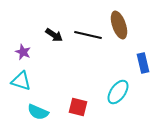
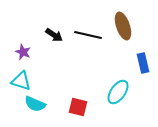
brown ellipse: moved 4 px right, 1 px down
cyan semicircle: moved 3 px left, 8 px up
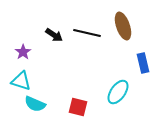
black line: moved 1 px left, 2 px up
purple star: rotated 14 degrees clockwise
